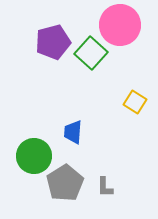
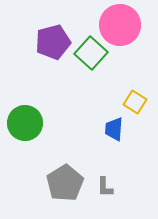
blue trapezoid: moved 41 px right, 3 px up
green circle: moved 9 px left, 33 px up
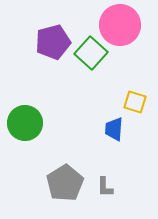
yellow square: rotated 15 degrees counterclockwise
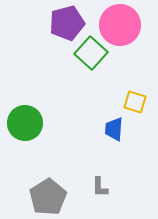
purple pentagon: moved 14 px right, 19 px up
gray pentagon: moved 17 px left, 14 px down
gray L-shape: moved 5 px left
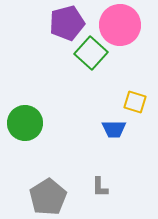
blue trapezoid: rotated 95 degrees counterclockwise
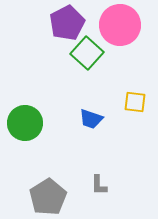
purple pentagon: rotated 12 degrees counterclockwise
green square: moved 4 px left
yellow square: rotated 10 degrees counterclockwise
blue trapezoid: moved 23 px left, 10 px up; rotated 20 degrees clockwise
gray L-shape: moved 1 px left, 2 px up
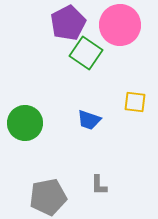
purple pentagon: moved 1 px right
green square: moved 1 px left; rotated 8 degrees counterclockwise
blue trapezoid: moved 2 px left, 1 px down
gray pentagon: rotated 21 degrees clockwise
